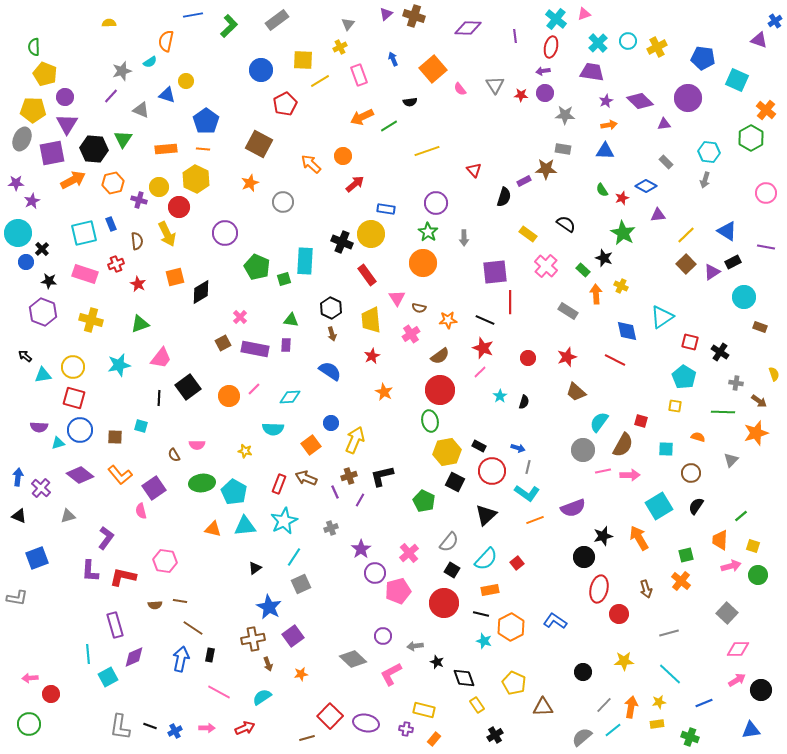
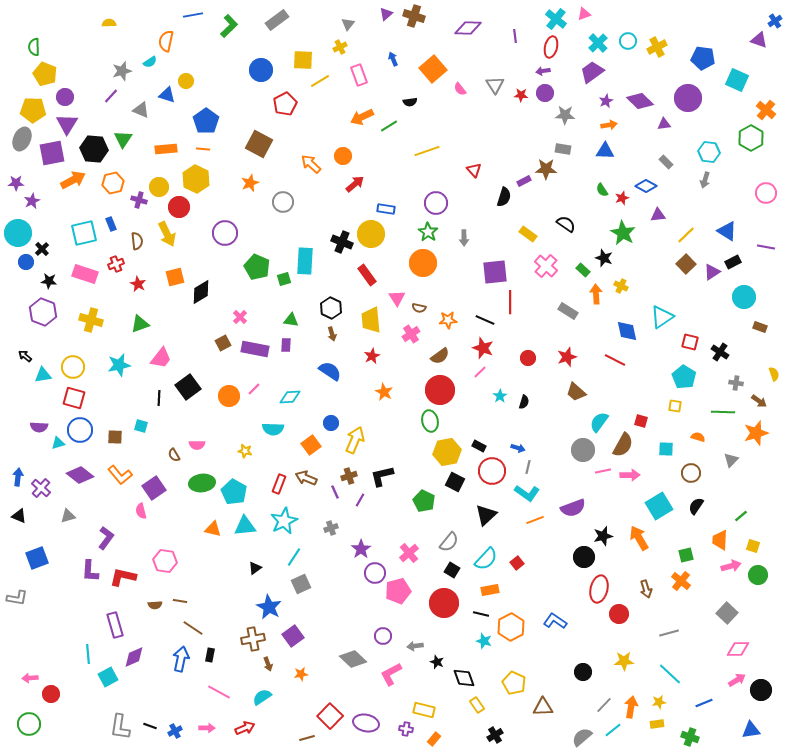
purple trapezoid at (592, 72): rotated 45 degrees counterclockwise
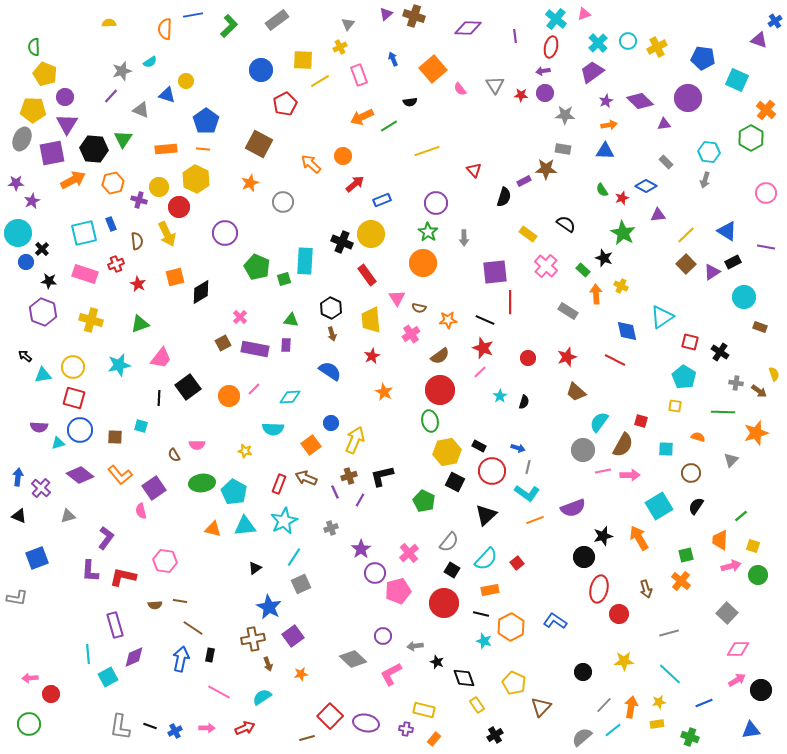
orange semicircle at (166, 41): moved 1 px left, 12 px up; rotated 10 degrees counterclockwise
blue rectangle at (386, 209): moved 4 px left, 9 px up; rotated 30 degrees counterclockwise
brown arrow at (759, 401): moved 10 px up
brown triangle at (543, 707): moved 2 px left; rotated 45 degrees counterclockwise
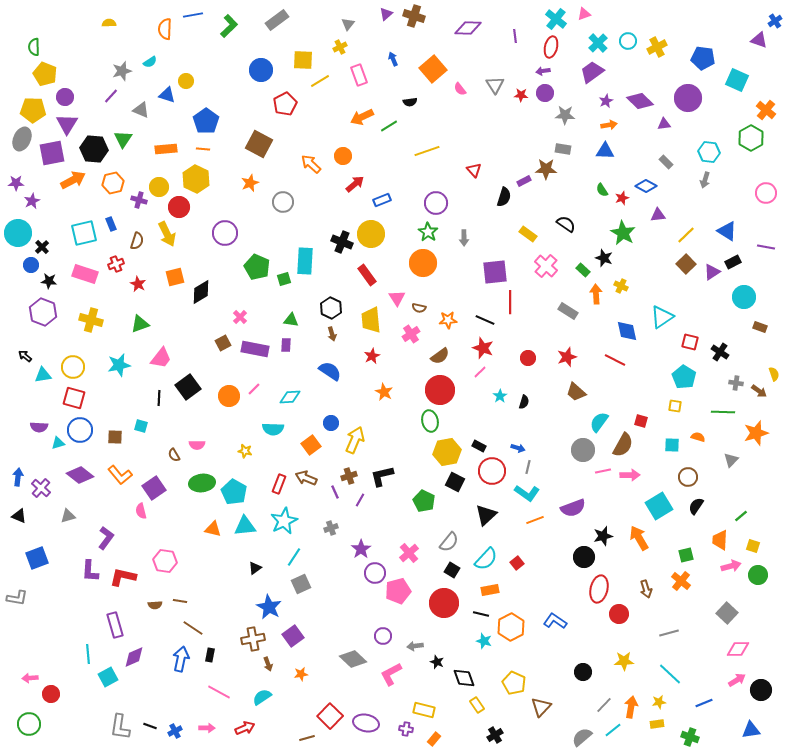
brown semicircle at (137, 241): rotated 24 degrees clockwise
black cross at (42, 249): moved 2 px up
blue circle at (26, 262): moved 5 px right, 3 px down
cyan square at (666, 449): moved 6 px right, 4 px up
brown circle at (691, 473): moved 3 px left, 4 px down
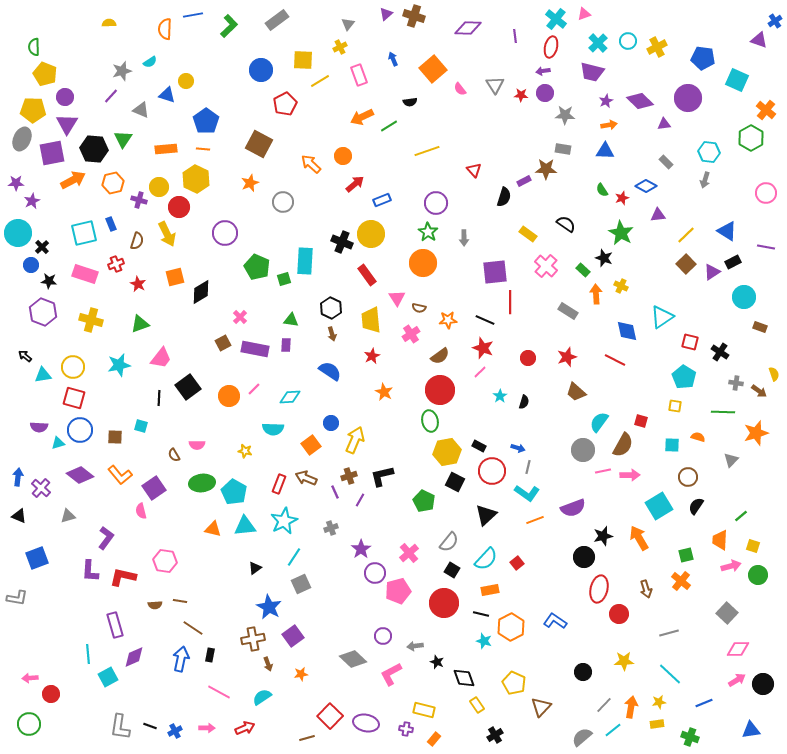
purple trapezoid at (592, 72): rotated 130 degrees counterclockwise
green star at (623, 233): moved 2 px left
black circle at (761, 690): moved 2 px right, 6 px up
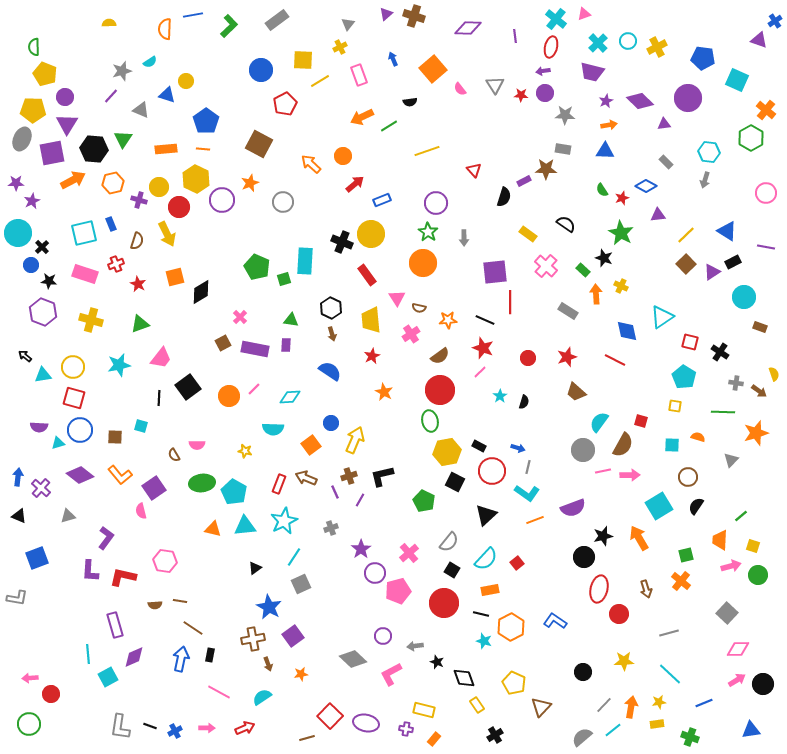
purple circle at (225, 233): moved 3 px left, 33 px up
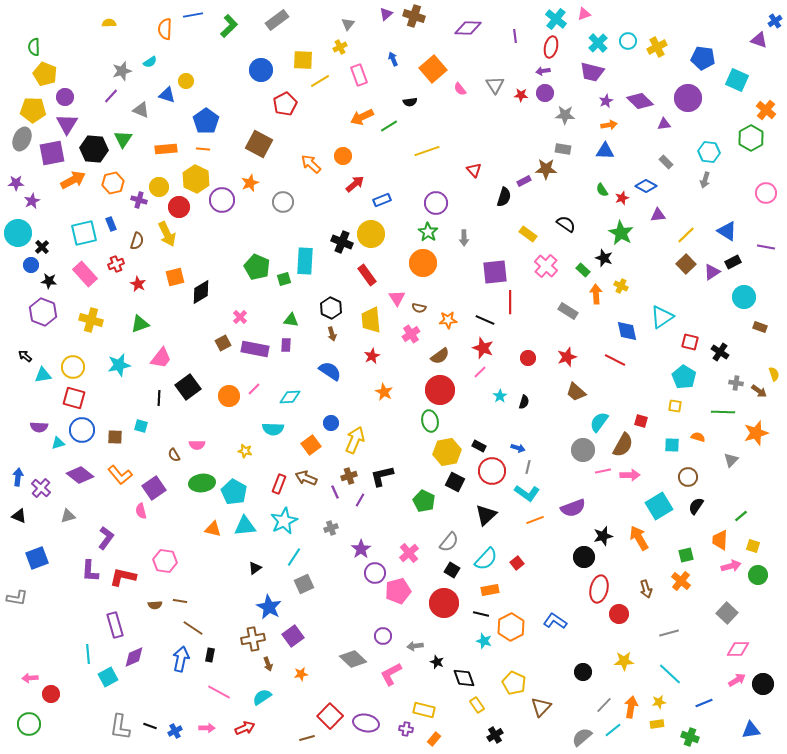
pink rectangle at (85, 274): rotated 30 degrees clockwise
blue circle at (80, 430): moved 2 px right
gray square at (301, 584): moved 3 px right
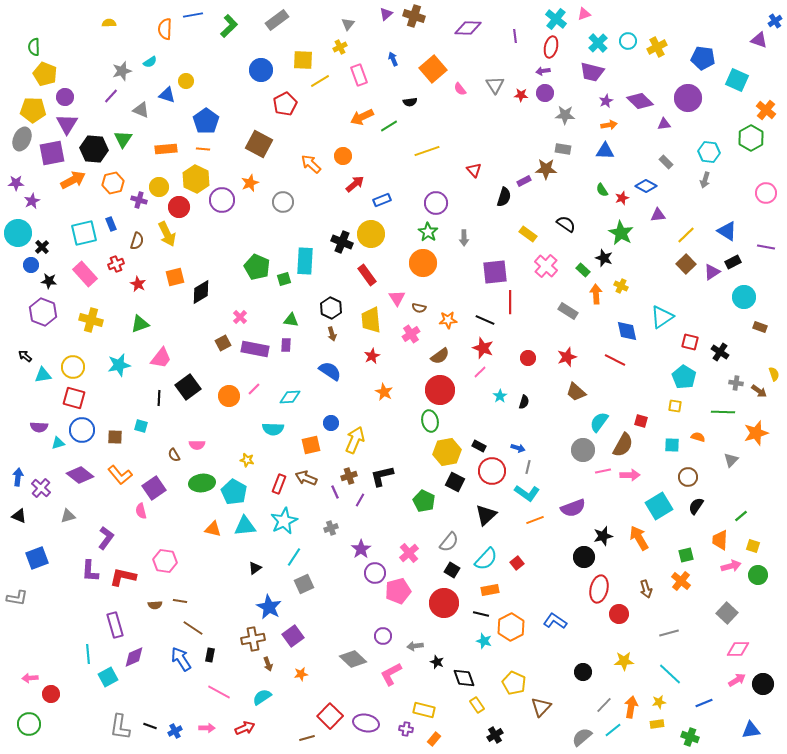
orange square at (311, 445): rotated 24 degrees clockwise
yellow star at (245, 451): moved 2 px right, 9 px down
blue arrow at (181, 659): rotated 45 degrees counterclockwise
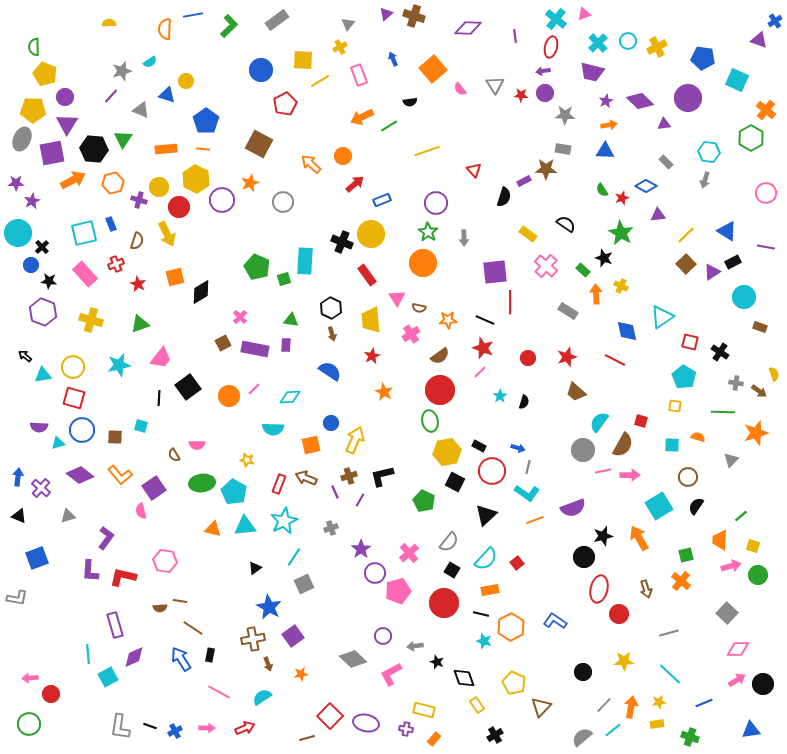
brown semicircle at (155, 605): moved 5 px right, 3 px down
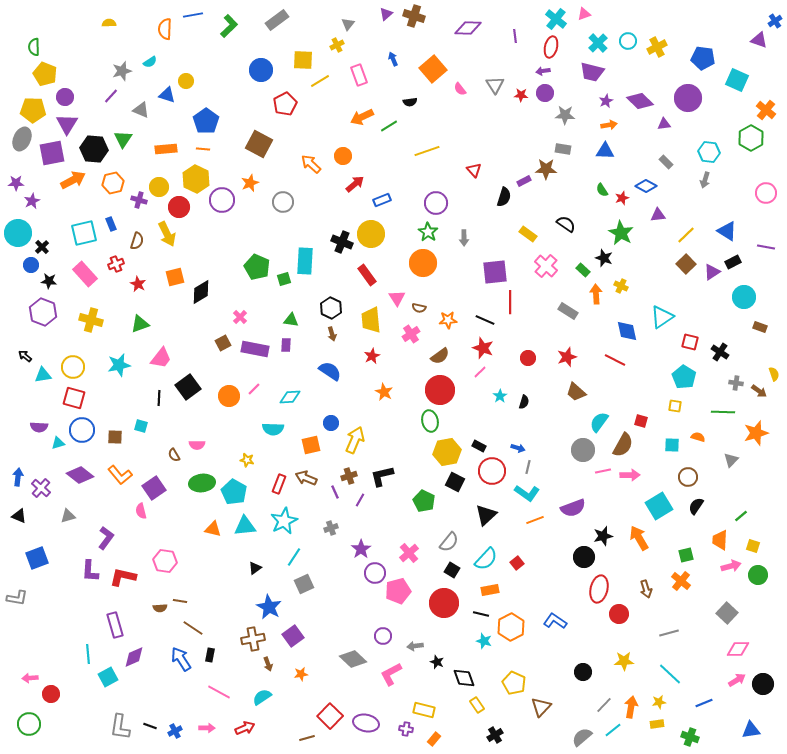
yellow cross at (340, 47): moved 3 px left, 2 px up
